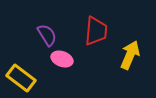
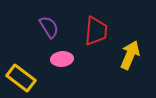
purple semicircle: moved 2 px right, 8 px up
pink ellipse: rotated 25 degrees counterclockwise
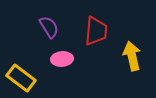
yellow arrow: moved 2 px right, 1 px down; rotated 36 degrees counterclockwise
